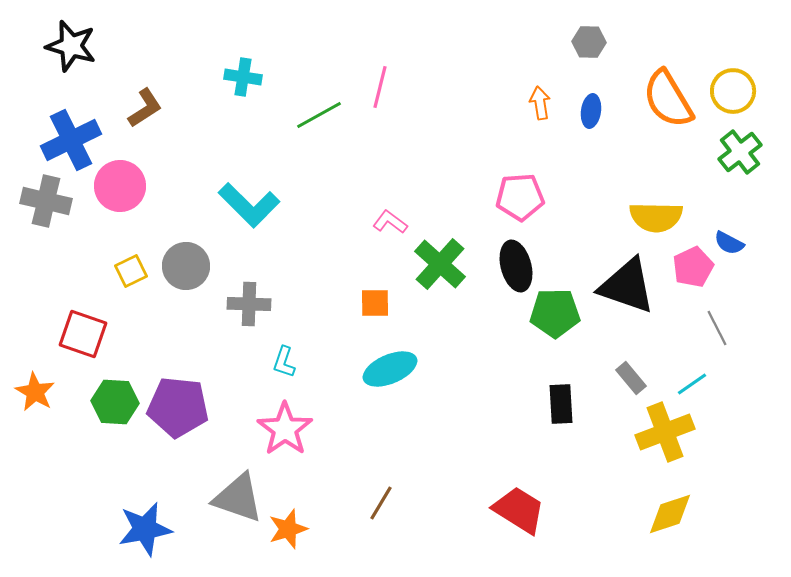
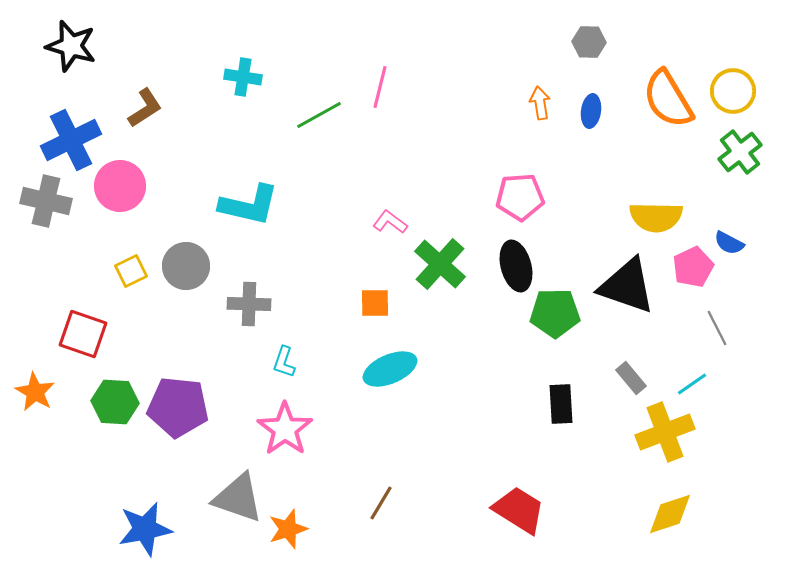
cyan L-shape at (249, 205): rotated 32 degrees counterclockwise
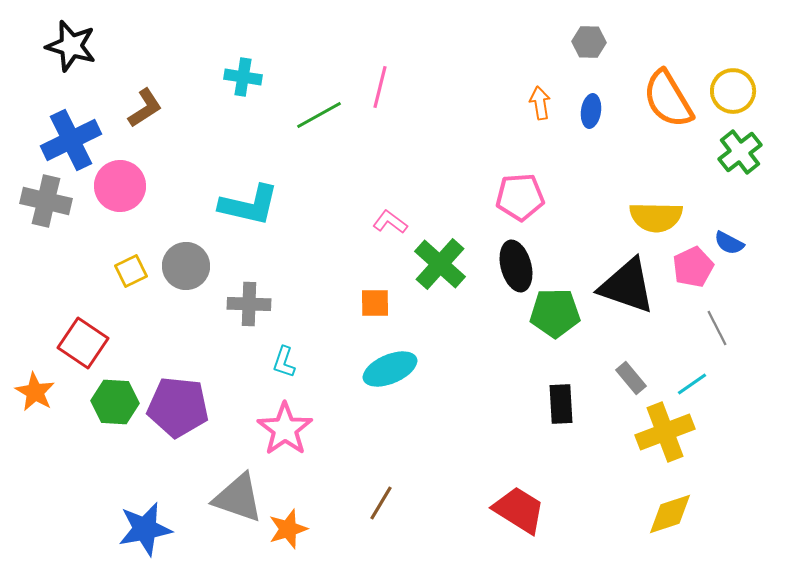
red square at (83, 334): moved 9 px down; rotated 15 degrees clockwise
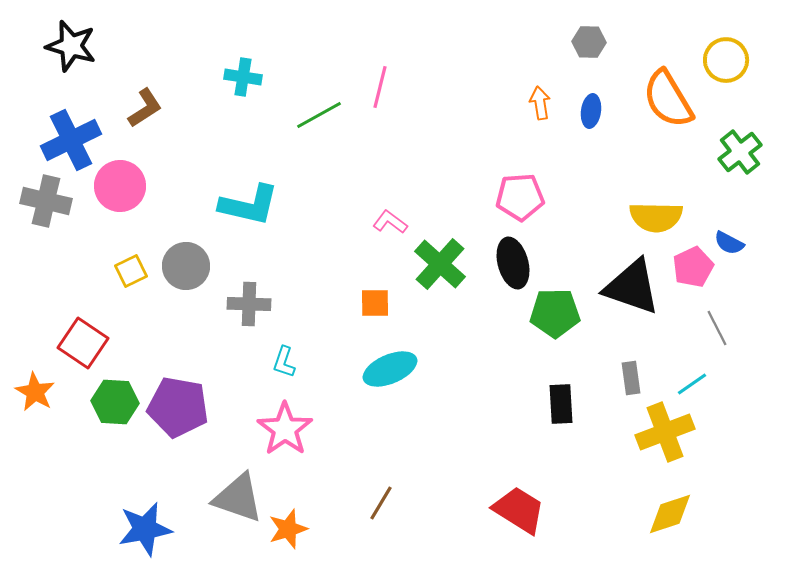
yellow circle at (733, 91): moved 7 px left, 31 px up
black ellipse at (516, 266): moved 3 px left, 3 px up
black triangle at (627, 286): moved 5 px right, 1 px down
gray rectangle at (631, 378): rotated 32 degrees clockwise
purple pentagon at (178, 407): rotated 4 degrees clockwise
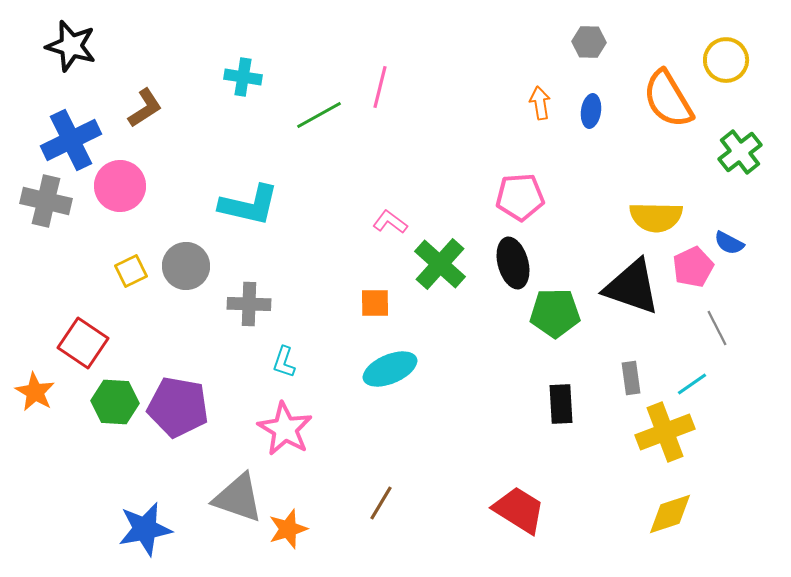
pink star at (285, 429): rotated 6 degrees counterclockwise
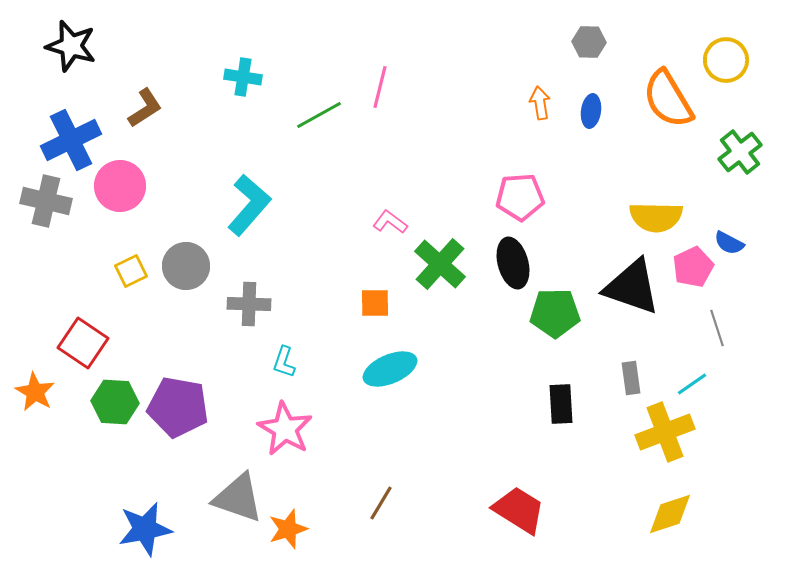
cyan L-shape at (249, 205): rotated 62 degrees counterclockwise
gray line at (717, 328): rotated 9 degrees clockwise
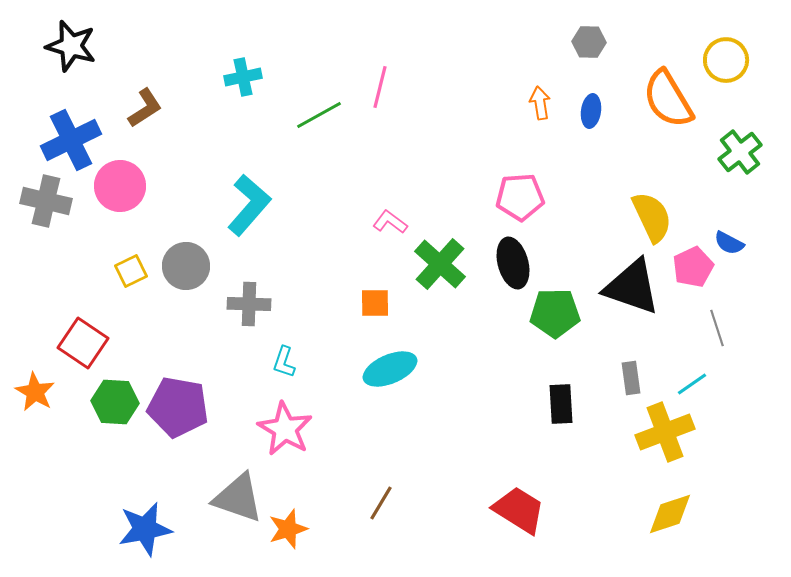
cyan cross at (243, 77): rotated 21 degrees counterclockwise
yellow semicircle at (656, 217): moved 4 px left; rotated 116 degrees counterclockwise
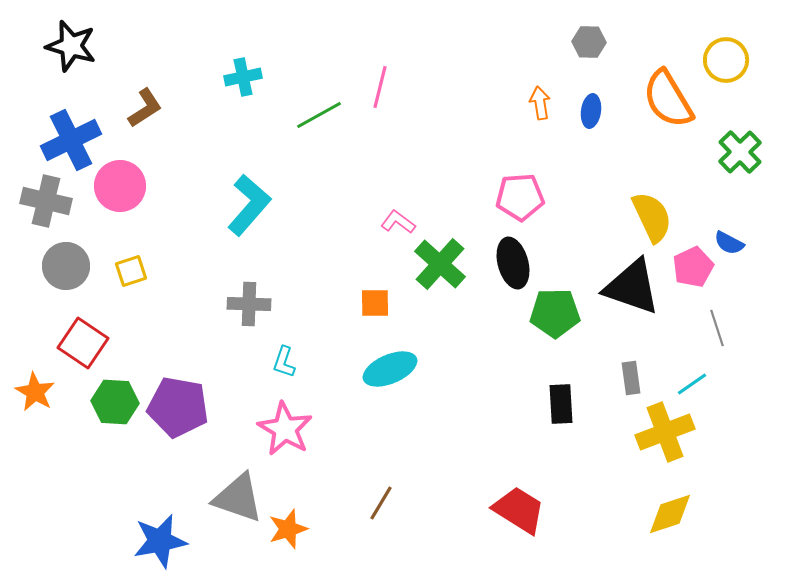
green cross at (740, 152): rotated 6 degrees counterclockwise
pink L-shape at (390, 222): moved 8 px right
gray circle at (186, 266): moved 120 px left
yellow square at (131, 271): rotated 8 degrees clockwise
blue star at (145, 529): moved 15 px right, 12 px down
